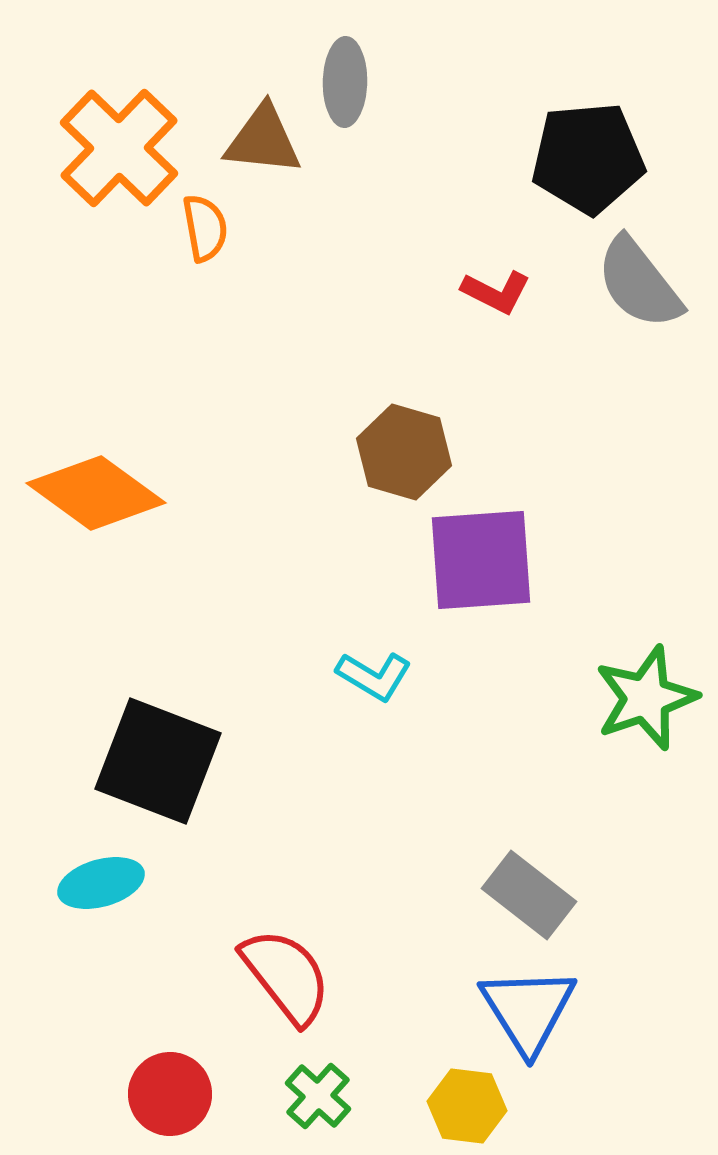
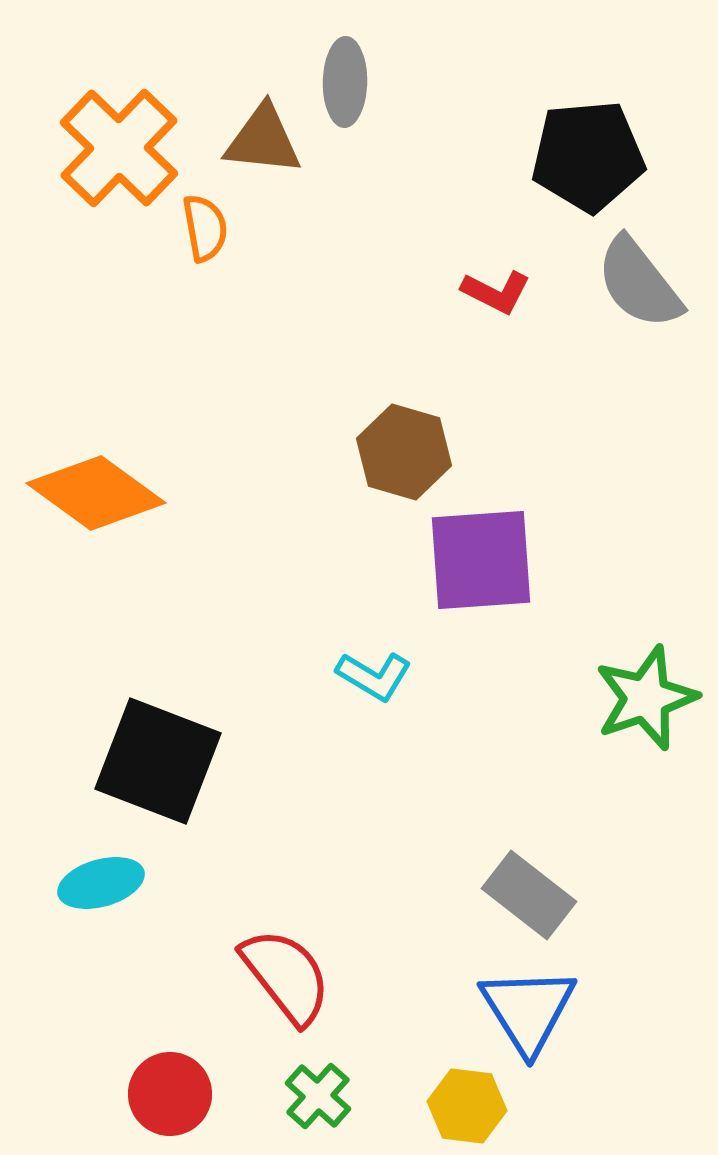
black pentagon: moved 2 px up
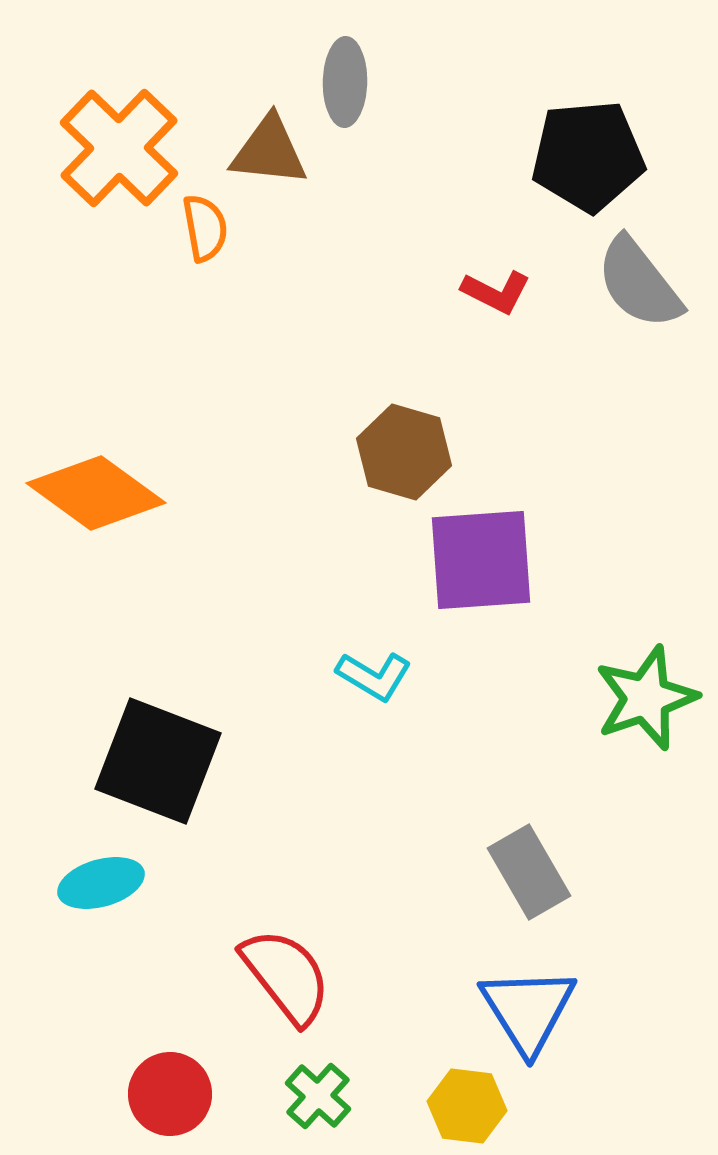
brown triangle: moved 6 px right, 11 px down
gray rectangle: moved 23 px up; rotated 22 degrees clockwise
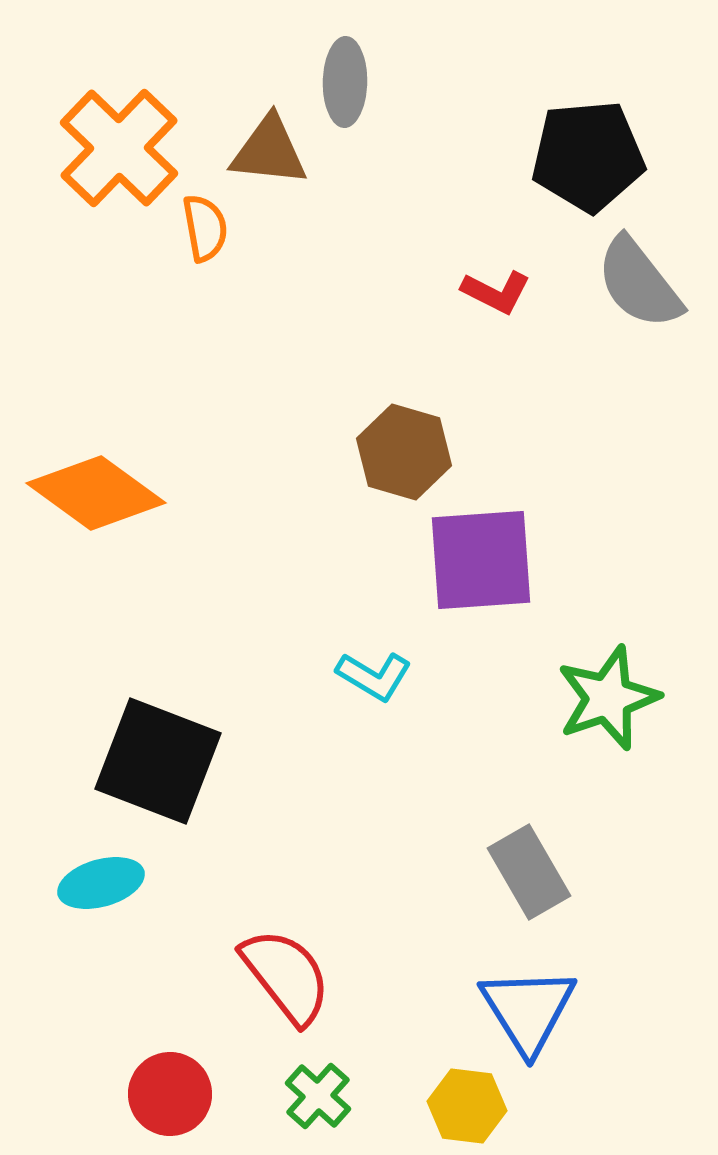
green star: moved 38 px left
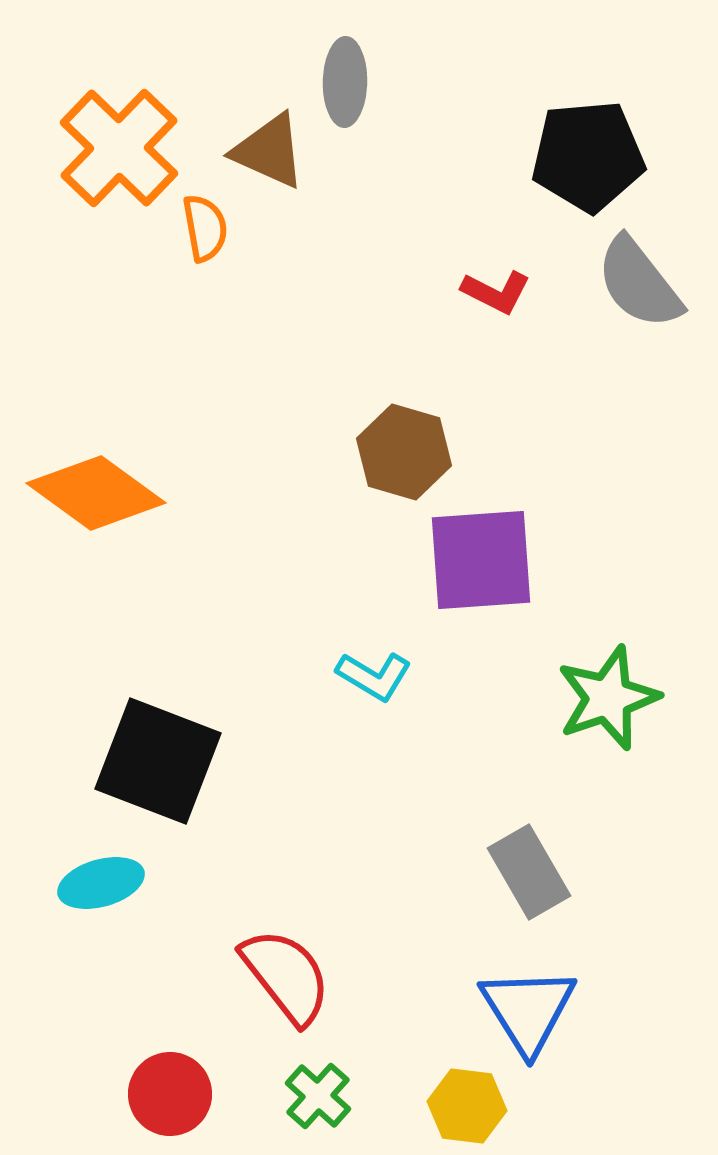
brown triangle: rotated 18 degrees clockwise
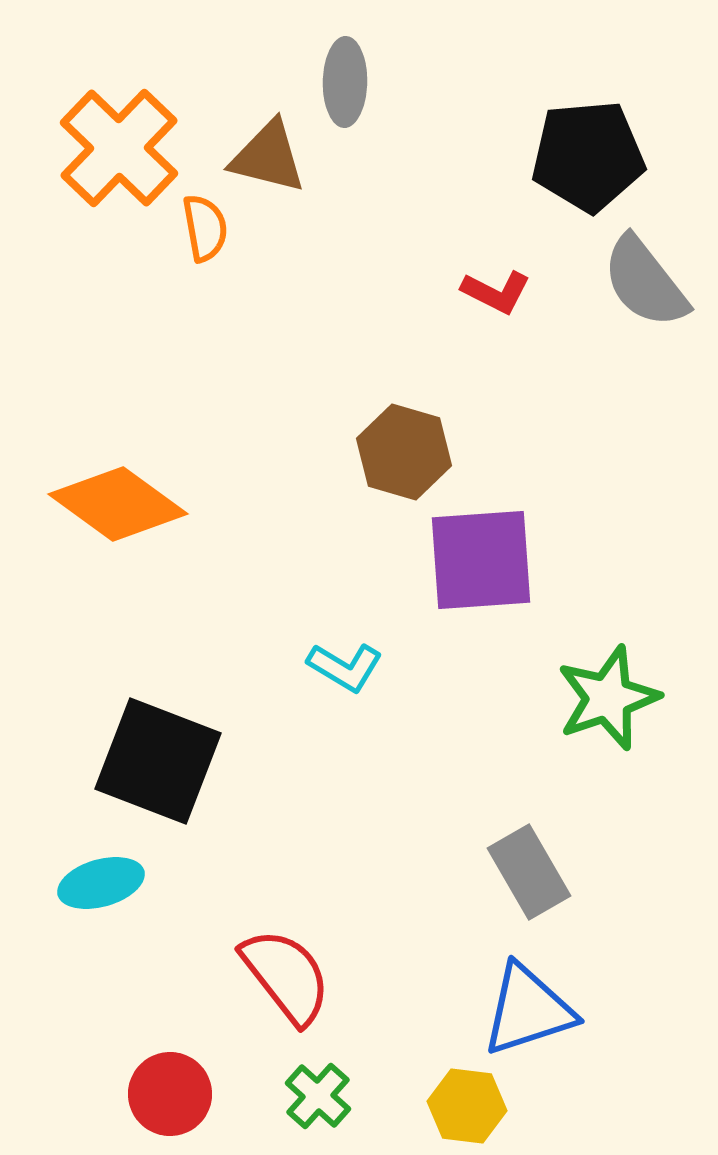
brown triangle: moved 1 px left, 6 px down; rotated 10 degrees counterclockwise
gray semicircle: moved 6 px right, 1 px up
orange diamond: moved 22 px right, 11 px down
cyan L-shape: moved 29 px left, 9 px up
blue triangle: rotated 44 degrees clockwise
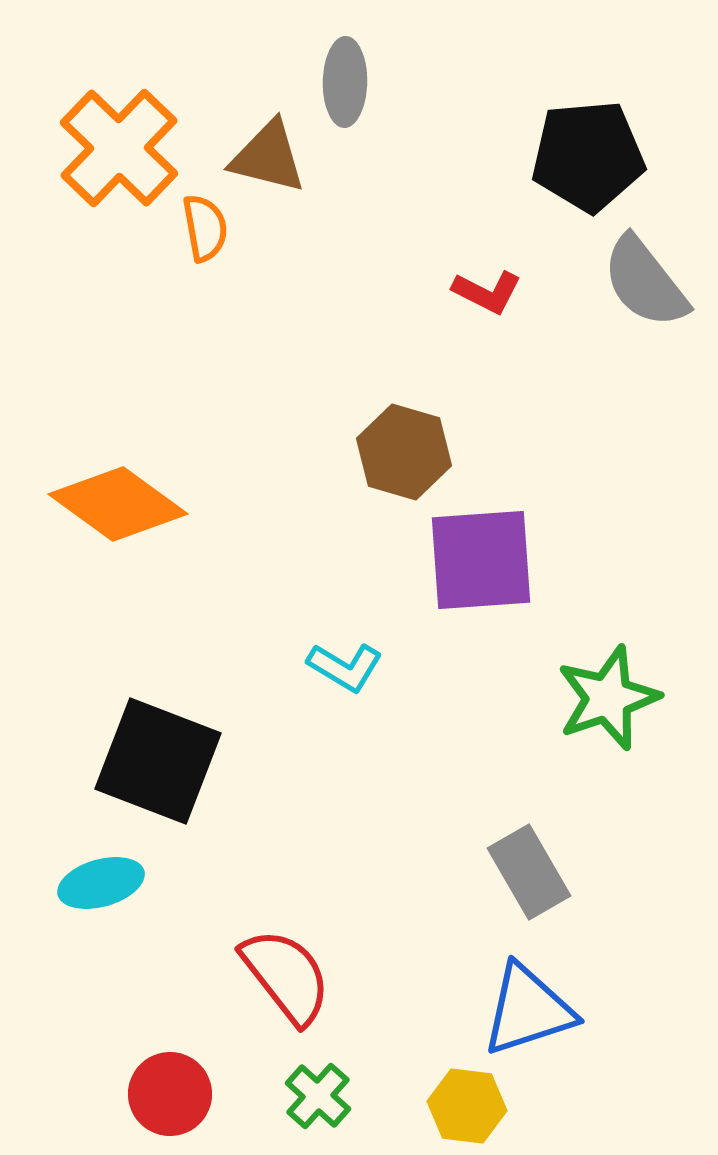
red L-shape: moved 9 px left
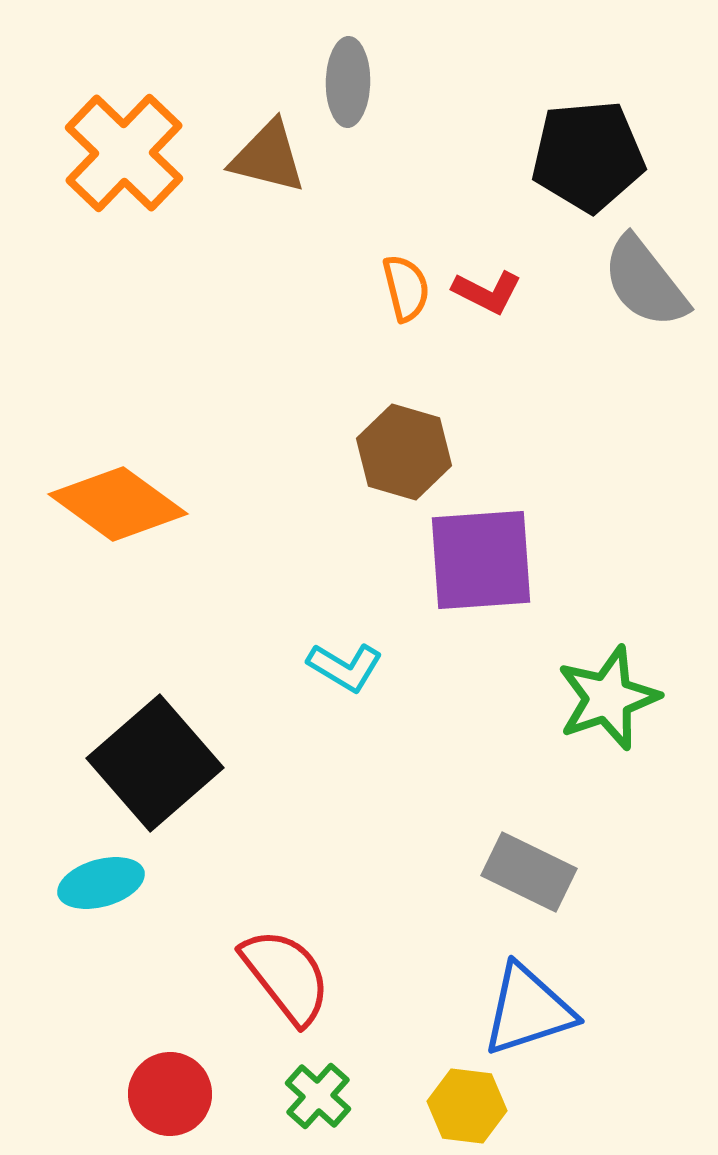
gray ellipse: moved 3 px right
orange cross: moved 5 px right, 5 px down
orange semicircle: moved 201 px right, 60 px down; rotated 4 degrees counterclockwise
black square: moved 3 px left, 2 px down; rotated 28 degrees clockwise
gray rectangle: rotated 34 degrees counterclockwise
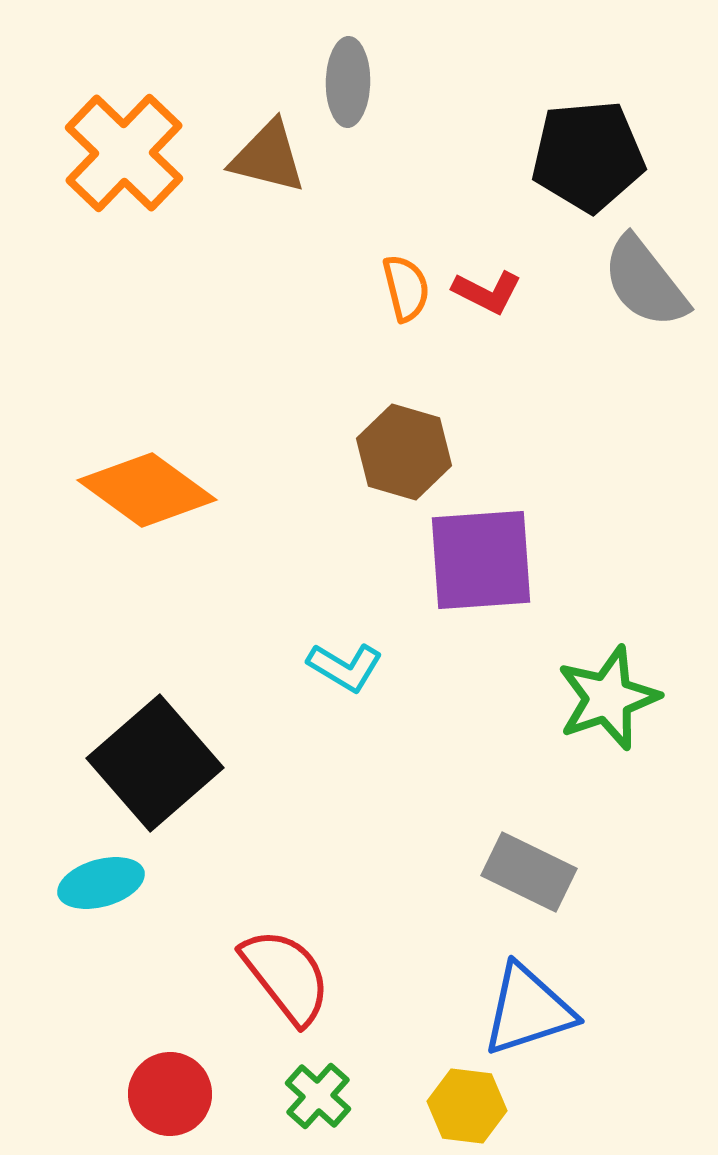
orange diamond: moved 29 px right, 14 px up
